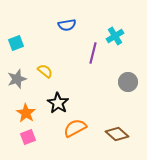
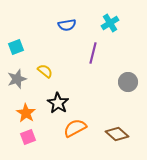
cyan cross: moved 5 px left, 13 px up
cyan square: moved 4 px down
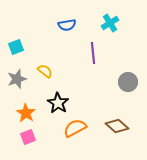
purple line: rotated 20 degrees counterclockwise
brown diamond: moved 8 px up
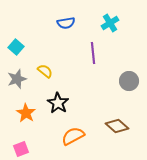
blue semicircle: moved 1 px left, 2 px up
cyan square: rotated 28 degrees counterclockwise
gray circle: moved 1 px right, 1 px up
orange semicircle: moved 2 px left, 8 px down
pink square: moved 7 px left, 12 px down
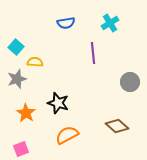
yellow semicircle: moved 10 px left, 9 px up; rotated 35 degrees counterclockwise
gray circle: moved 1 px right, 1 px down
black star: rotated 15 degrees counterclockwise
orange semicircle: moved 6 px left, 1 px up
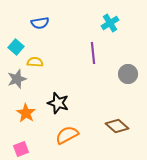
blue semicircle: moved 26 px left
gray circle: moved 2 px left, 8 px up
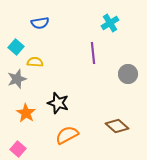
pink square: moved 3 px left; rotated 28 degrees counterclockwise
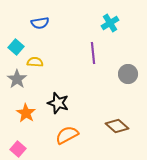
gray star: rotated 18 degrees counterclockwise
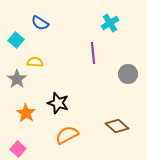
blue semicircle: rotated 42 degrees clockwise
cyan square: moved 7 px up
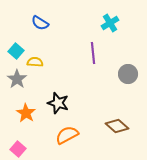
cyan square: moved 11 px down
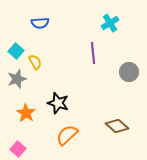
blue semicircle: rotated 36 degrees counterclockwise
yellow semicircle: rotated 56 degrees clockwise
gray circle: moved 1 px right, 2 px up
gray star: rotated 18 degrees clockwise
orange semicircle: rotated 15 degrees counterclockwise
